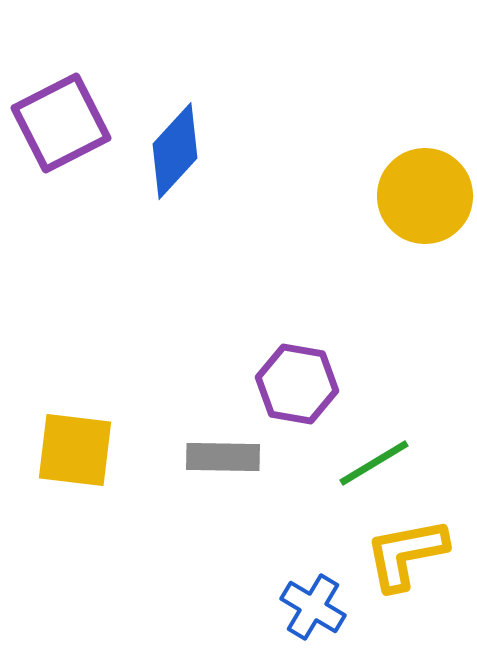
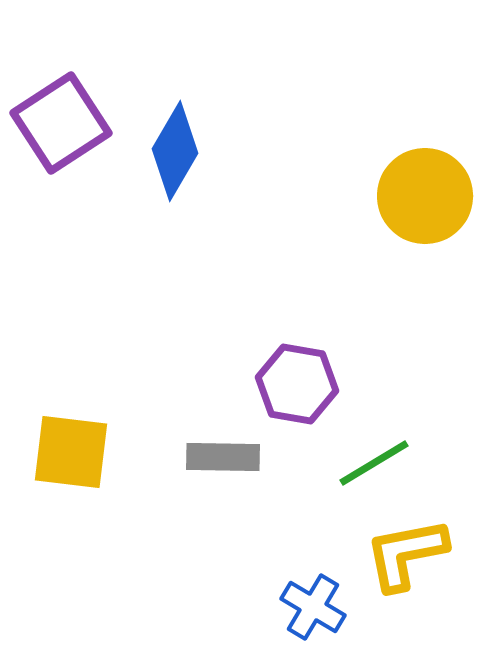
purple square: rotated 6 degrees counterclockwise
blue diamond: rotated 12 degrees counterclockwise
yellow square: moved 4 px left, 2 px down
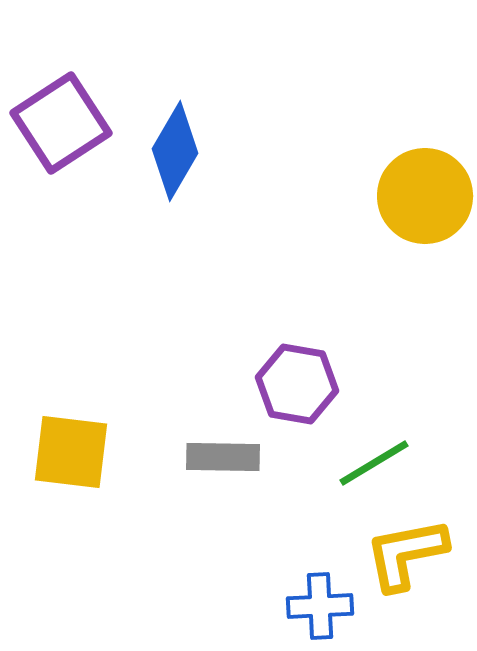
blue cross: moved 7 px right, 1 px up; rotated 34 degrees counterclockwise
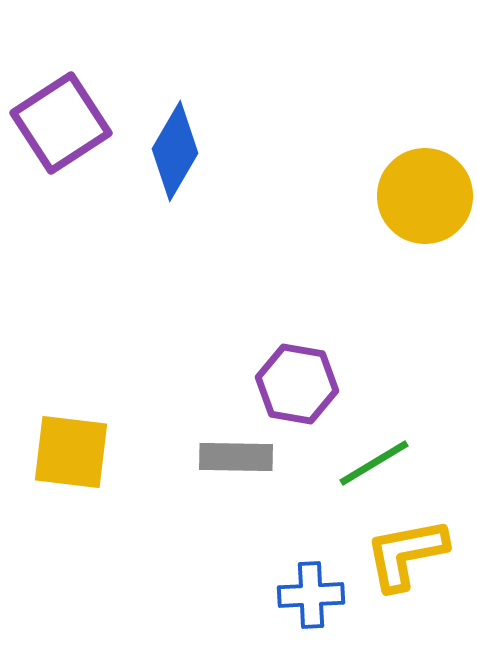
gray rectangle: moved 13 px right
blue cross: moved 9 px left, 11 px up
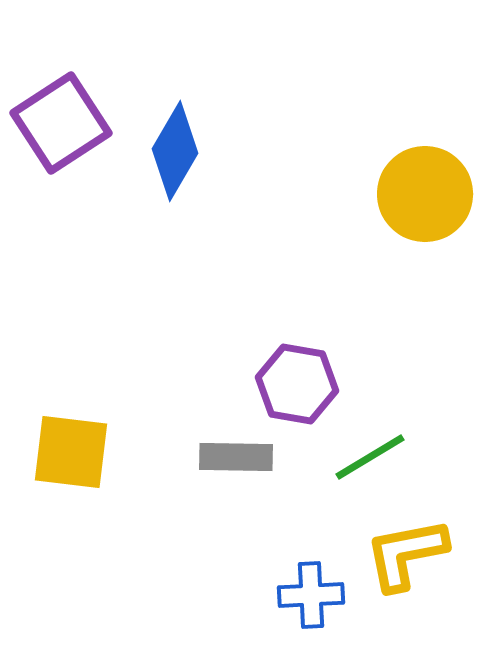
yellow circle: moved 2 px up
green line: moved 4 px left, 6 px up
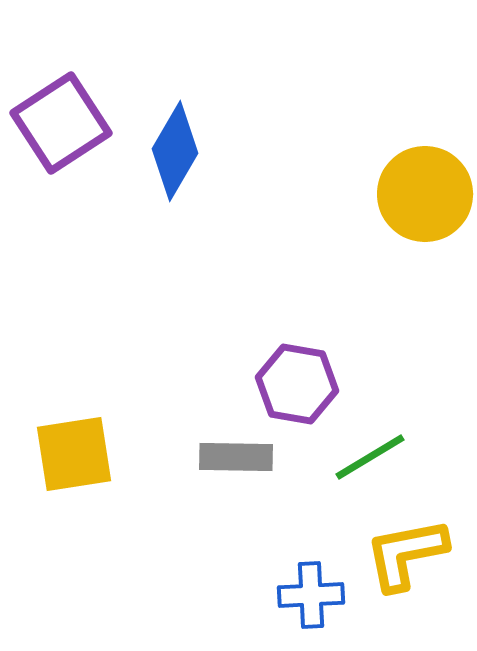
yellow square: moved 3 px right, 2 px down; rotated 16 degrees counterclockwise
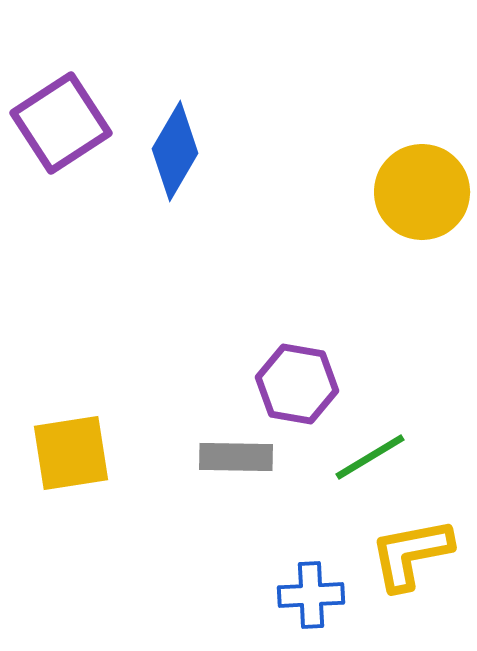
yellow circle: moved 3 px left, 2 px up
yellow square: moved 3 px left, 1 px up
yellow L-shape: moved 5 px right
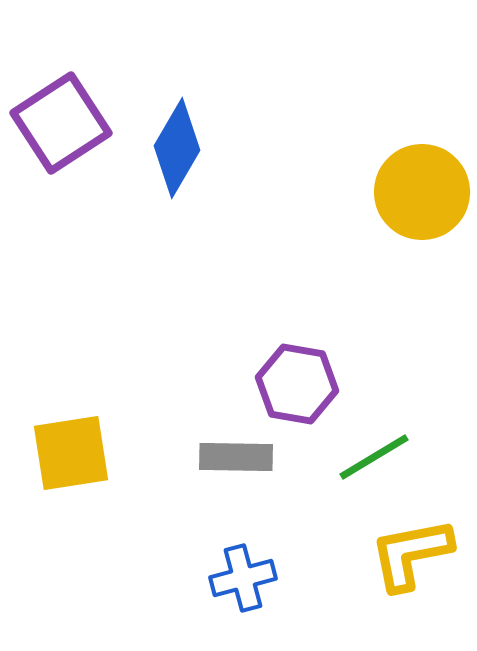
blue diamond: moved 2 px right, 3 px up
green line: moved 4 px right
blue cross: moved 68 px left, 17 px up; rotated 12 degrees counterclockwise
